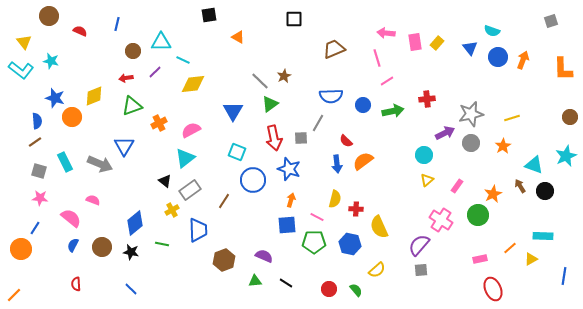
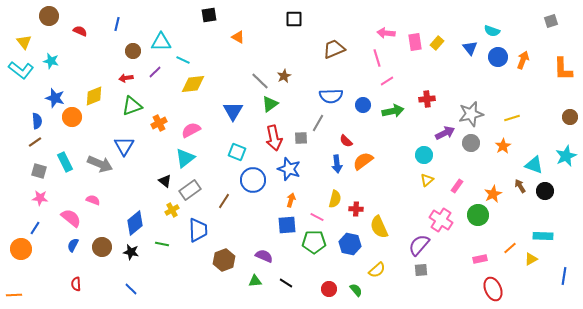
orange line at (14, 295): rotated 42 degrees clockwise
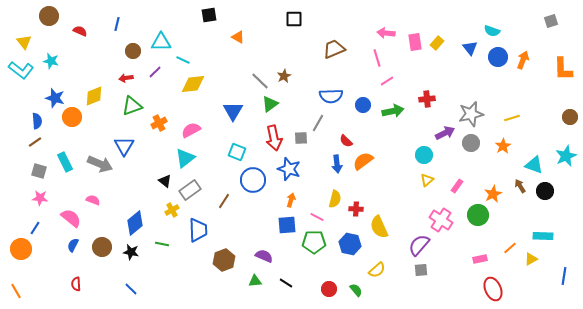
orange line at (14, 295): moved 2 px right, 4 px up; rotated 63 degrees clockwise
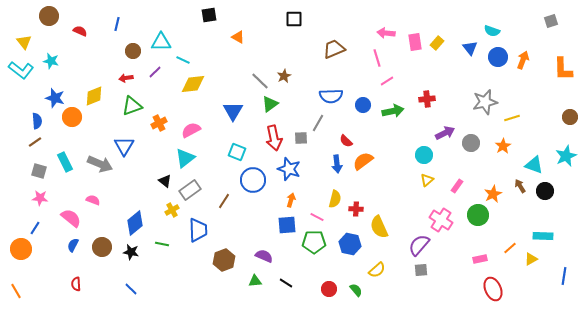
gray star at (471, 114): moved 14 px right, 12 px up
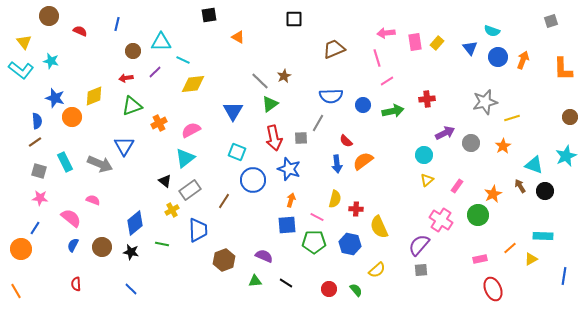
pink arrow at (386, 33): rotated 12 degrees counterclockwise
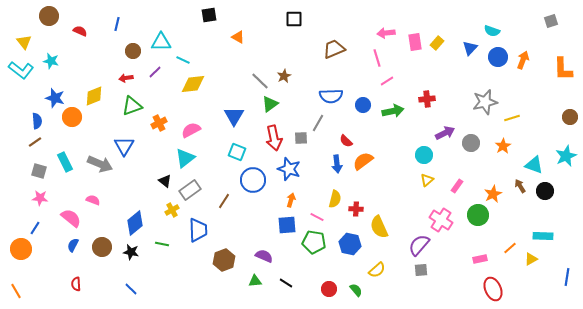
blue triangle at (470, 48): rotated 21 degrees clockwise
blue triangle at (233, 111): moved 1 px right, 5 px down
green pentagon at (314, 242): rotated 10 degrees clockwise
blue line at (564, 276): moved 3 px right, 1 px down
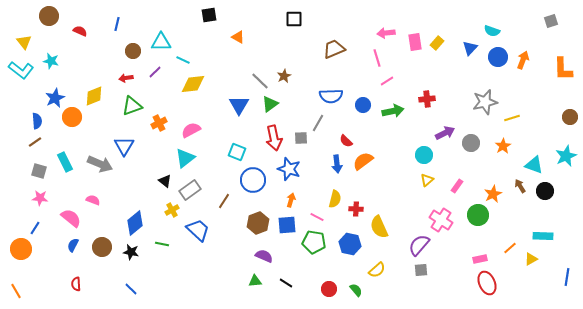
blue star at (55, 98): rotated 30 degrees clockwise
blue triangle at (234, 116): moved 5 px right, 11 px up
blue trapezoid at (198, 230): rotated 45 degrees counterclockwise
brown hexagon at (224, 260): moved 34 px right, 37 px up
red ellipse at (493, 289): moved 6 px left, 6 px up
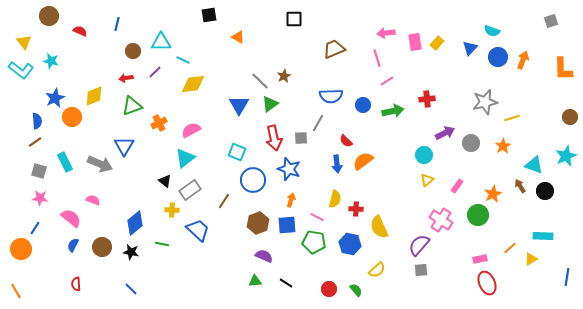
yellow cross at (172, 210): rotated 32 degrees clockwise
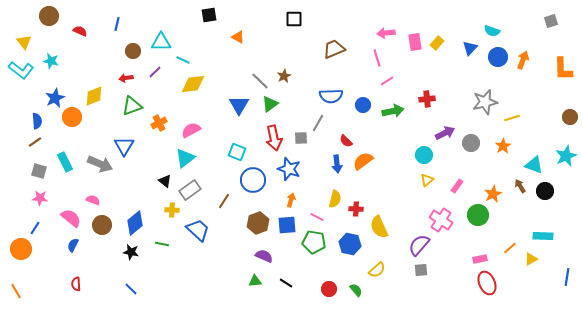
brown circle at (102, 247): moved 22 px up
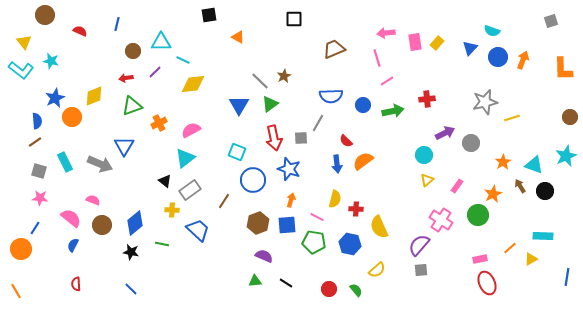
brown circle at (49, 16): moved 4 px left, 1 px up
orange star at (503, 146): moved 16 px down
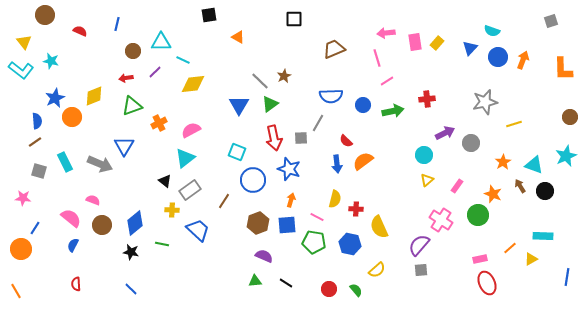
yellow line at (512, 118): moved 2 px right, 6 px down
orange star at (493, 194): rotated 24 degrees counterclockwise
pink star at (40, 198): moved 17 px left
